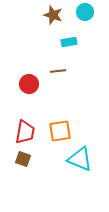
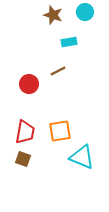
brown line: rotated 21 degrees counterclockwise
cyan triangle: moved 2 px right, 2 px up
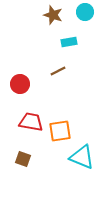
red circle: moved 9 px left
red trapezoid: moved 6 px right, 10 px up; rotated 90 degrees counterclockwise
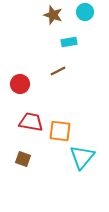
orange square: rotated 15 degrees clockwise
cyan triangle: rotated 48 degrees clockwise
